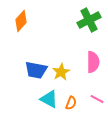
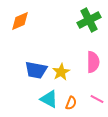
orange diamond: moved 1 px left; rotated 25 degrees clockwise
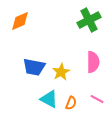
blue trapezoid: moved 2 px left, 3 px up
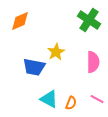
green cross: rotated 30 degrees counterclockwise
yellow star: moved 5 px left, 20 px up
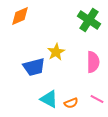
orange diamond: moved 5 px up
blue trapezoid: rotated 25 degrees counterclockwise
orange semicircle: rotated 48 degrees clockwise
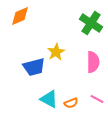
green cross: moved 2 px right, 3 px down
